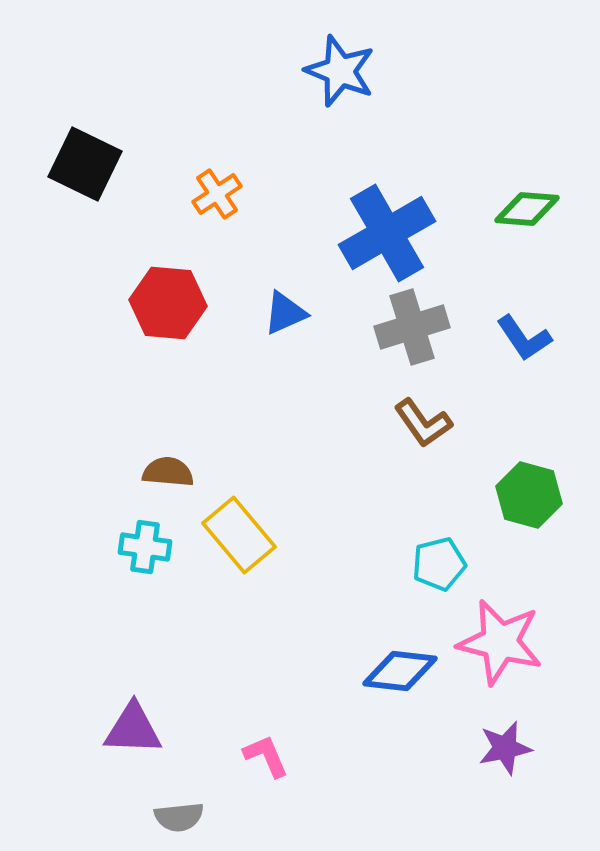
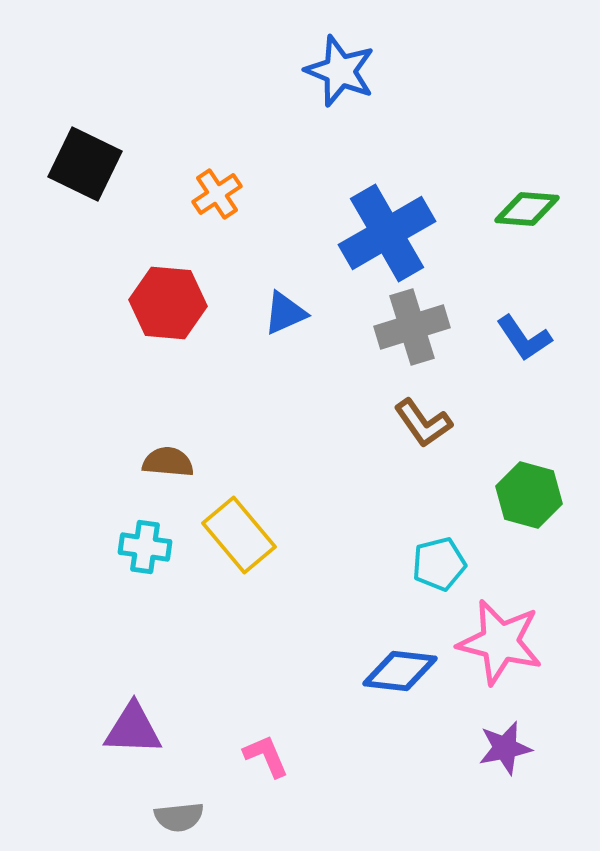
brown semicircle: moved 10 px up
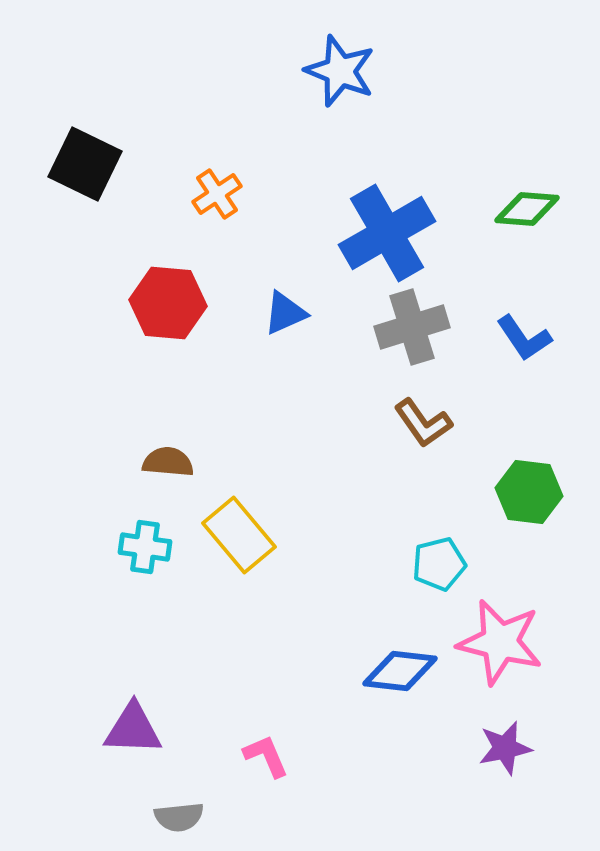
green hexagon: moved 3 px up; rotated 8 degrees counterclockwise
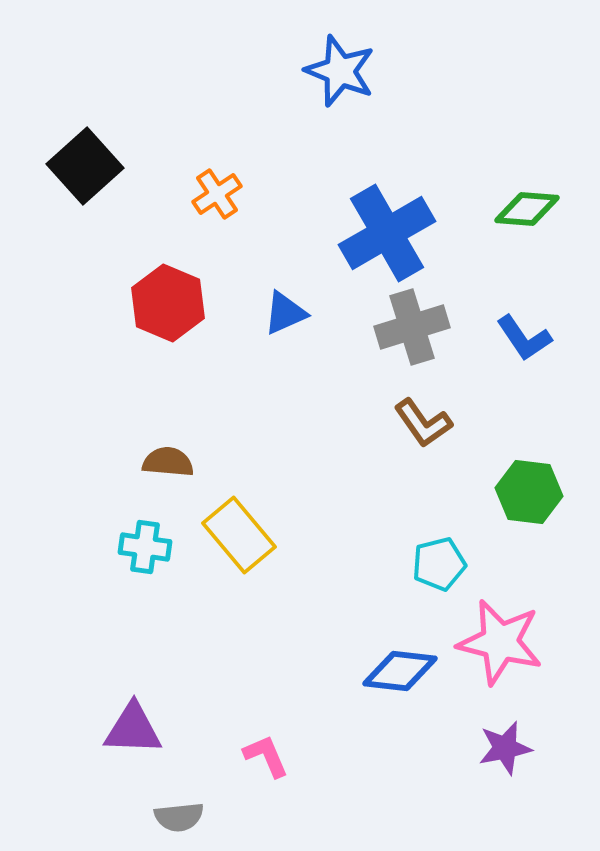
black square: moved 2 px down; rotated 22 degrees clockwise
red hexagon: rotated 18 degrees clockwise
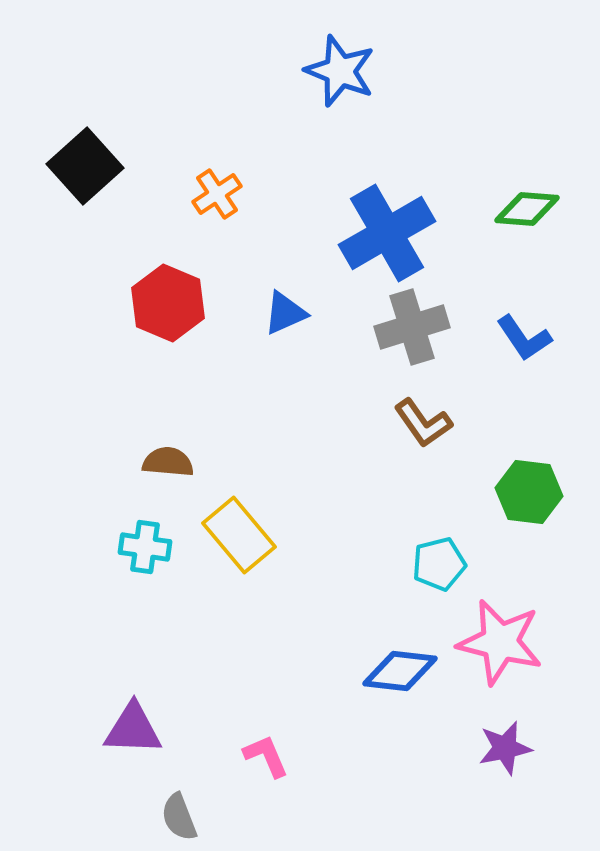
gray semicircle: rotated 75 degrees clockwise
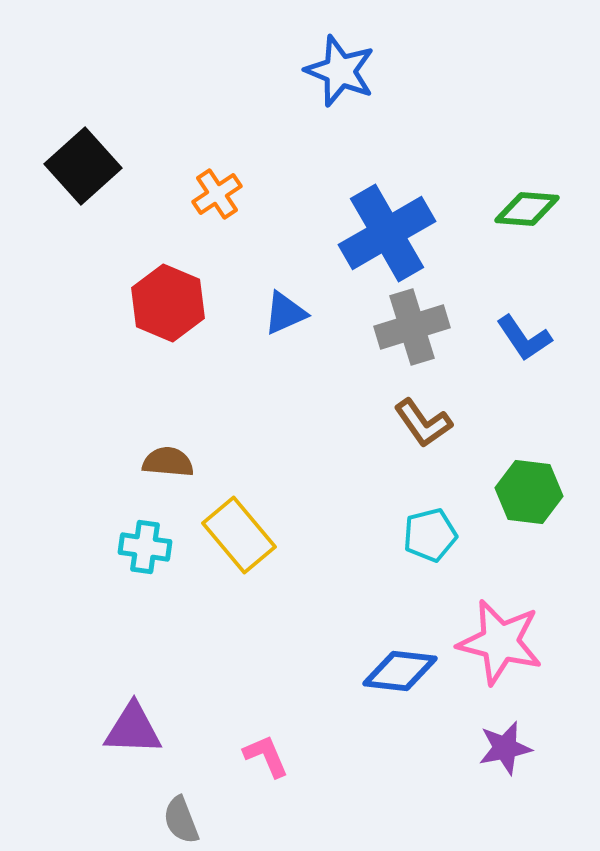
black square: moved 2 px left
cyan pentagon: moved 9 px left, 29 px up
gray semicircle: moved 2 px right, 3 px down
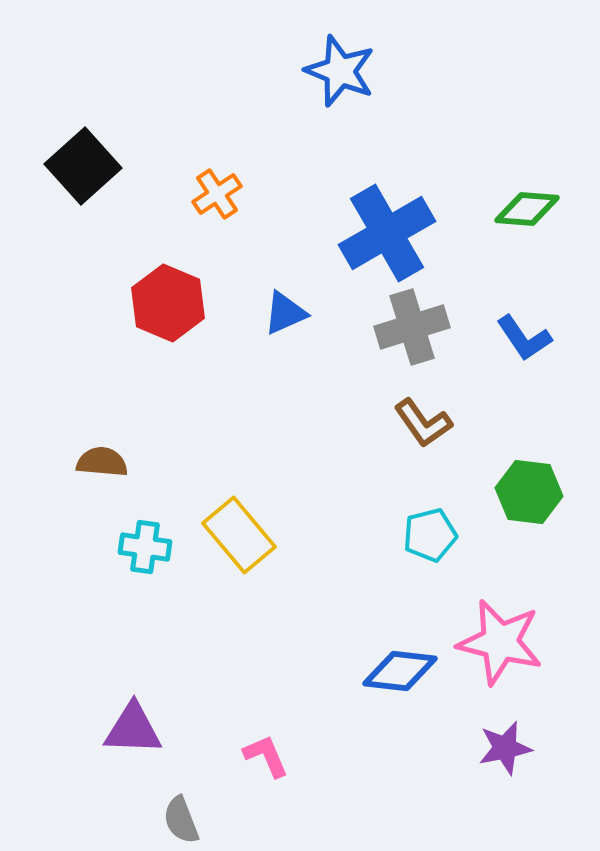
brown semicircle: moved 66 px left
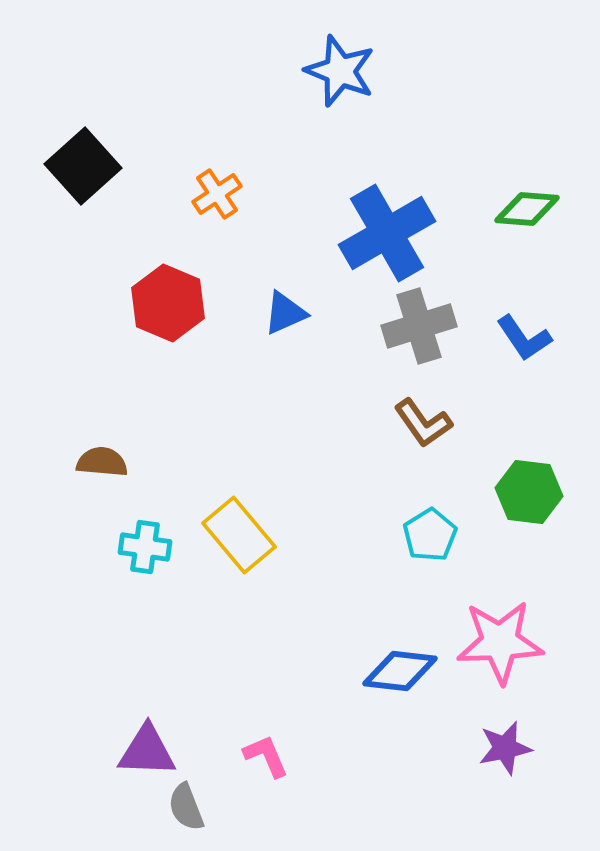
gray cross: moved 7 px right, 1 px up
cyan pentagon: rotated 18 degrees counterclockwise
pink star: rotated 16 degrees counterclockwise
purple triangle: moved 14 px right, 22 px down
gray semicircle: moved 5 px right, 13 px up
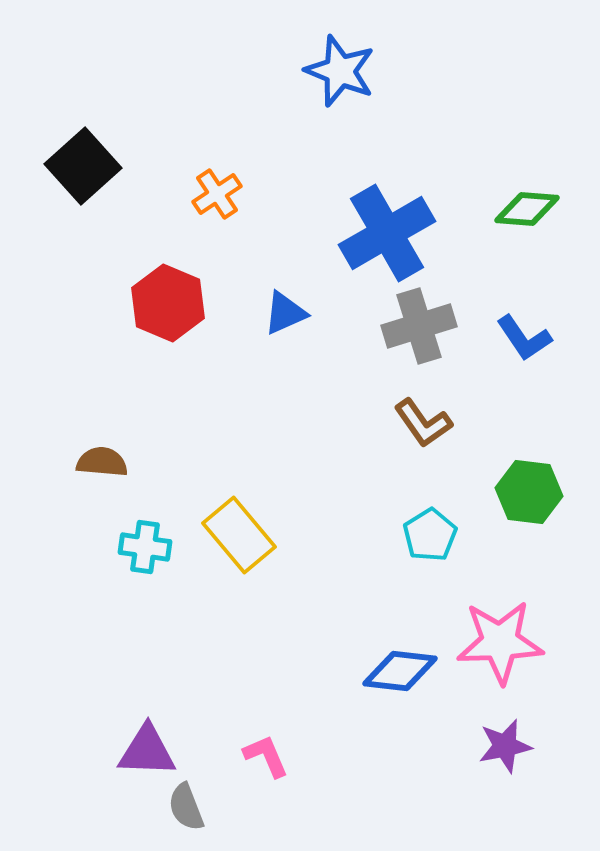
purple star: moved 2 px up
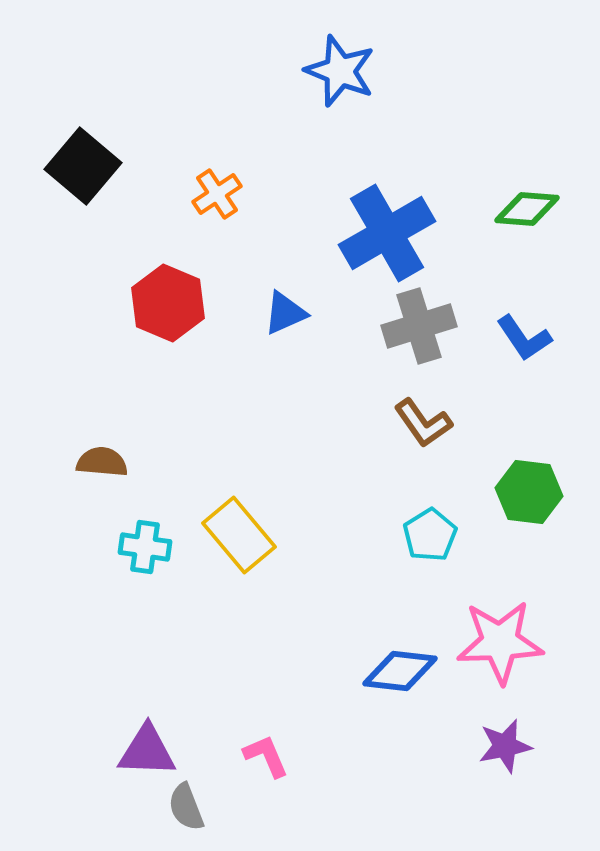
black square: rotated 8 degrees counterclockwise
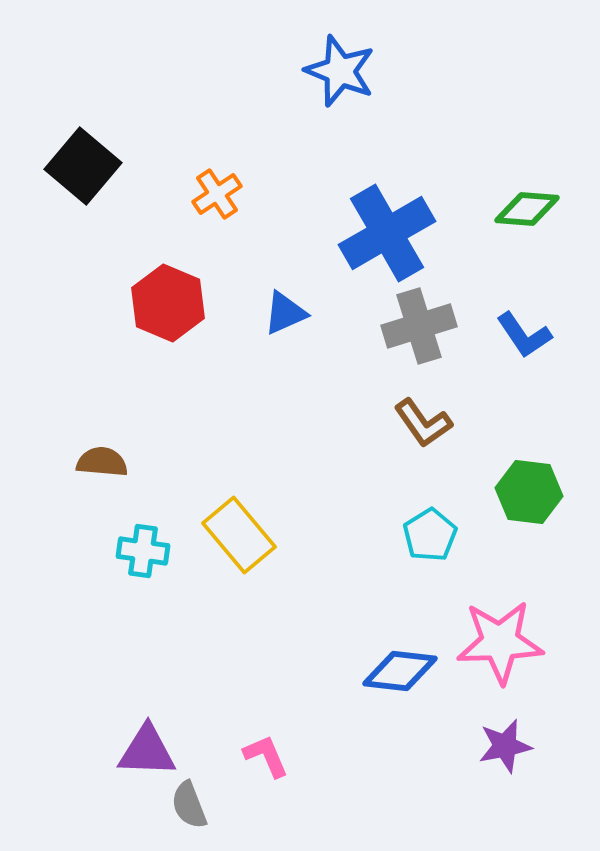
blue L-shape: moved 3 px up
cyan cross: moved 2 px left, 4 px down
gray semicircle: moved 3 px right, 2 px up
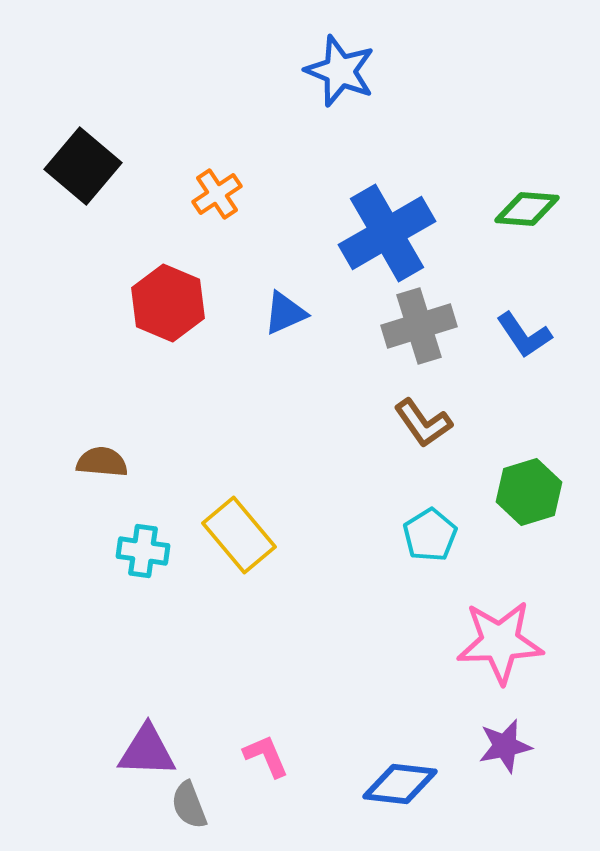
green hexagon: rotated 24 degrees counterclockwise
blue diamond: moved 113 px down
